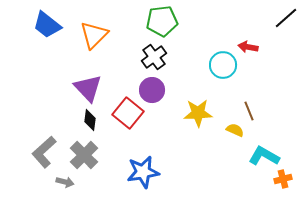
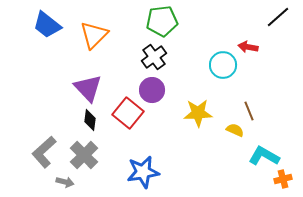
black line: moved 8 px left, 1 px up
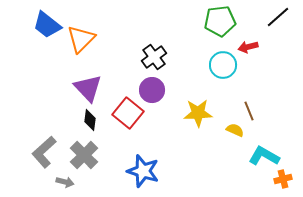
green pentagon: moved 58 px right
orange triangle: moved 13 px left, 4 px down
red arrow: rotated 24 degrees counterclockwise
blue star: moved 1 px up; rotated 28 degrees clockwise
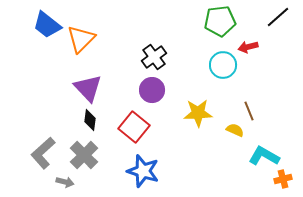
red square: moved 6 px right, 14 px down
gray L-shape: moved 1 px left, 1 px down
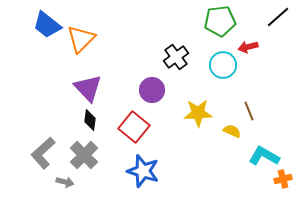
black cross: moved 22 px right
yellow semicircle: moved 3 px left, 1 px down
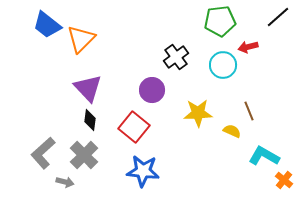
blue star: rotated 12 degrees counterclockwise
orange cross: moved 1 px right, 1 px down; rotated 36 degrees counterclockwise
